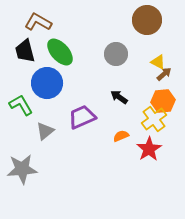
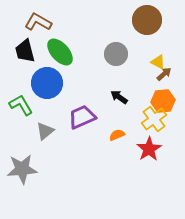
orange semicircle: moved 4 px left, 1 px up
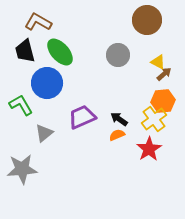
gray circle: moved 2 px right, 1 px down
black arrow: moved 22 px down
gray triangle: moved 1 px left, 2 px down
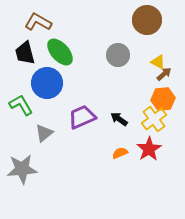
black trapezoid: moved 2 px down
orange hexagon: moved 2 px up
orange semicircle: moved 3 px right, 18 px down
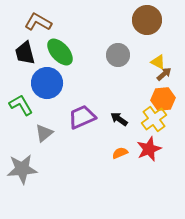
red star: rotated 10 degrees clockwise
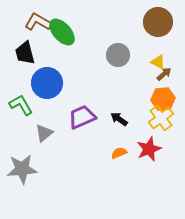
brown circle: moved 11 px right, 2 px down
green ellipse: moved 2 px right, 20 px up
yellow cross: moved 7 px right, 1 px up
orange semicircle: moved 1 px left
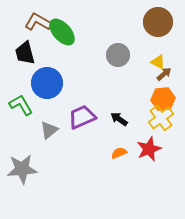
gray triangle: moved 5 px right, 3 px up
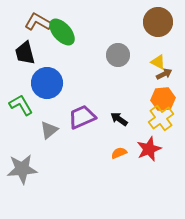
brown arrow: rotated 14 degrees clockwise
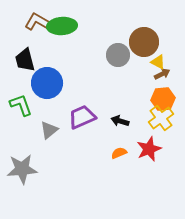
brown circle: moved 14 px left, 20 px down
green ellipse: moved 6 px up; rotated 52 degrees counterclockwise
black trapezoid: moved 7 px down
brown arrow: moved 2 px left
green L-shape: rotated 10 degrees clockwise
black arrow: moved 1 px right, 2 px down; rotated 18 degrees counterclockwise
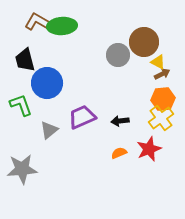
black arrow: rotated 24 degrees counterclockwise
